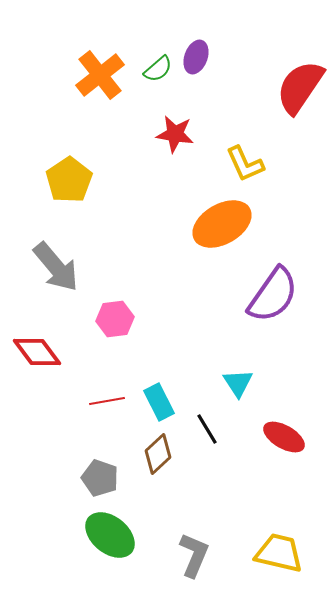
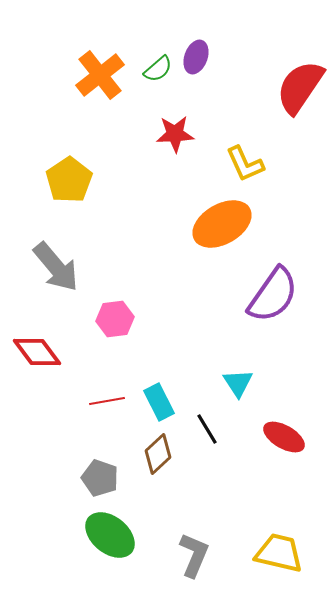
red star: rotated 12 degrees counterclockwise
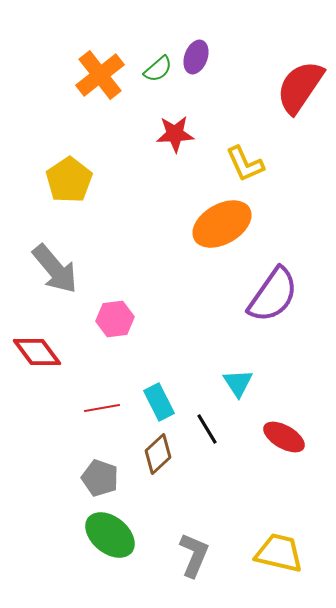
gray arrow: moved 1 px left, 2 px down
red line: moved 5 px left, 7 px down
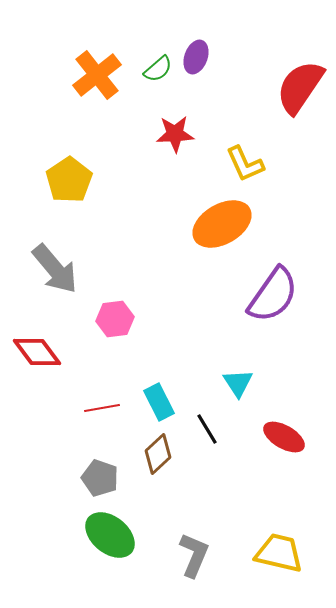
orange cross: moved 3 px left
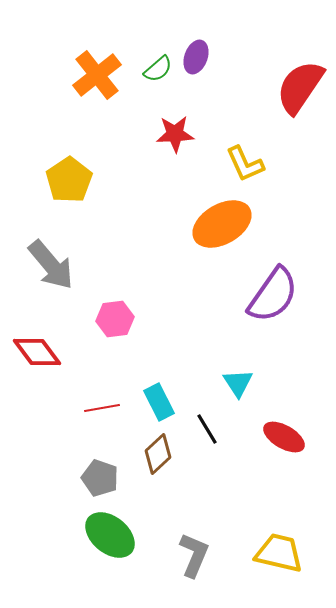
gray arrow: moved 4 px left, 4 px up
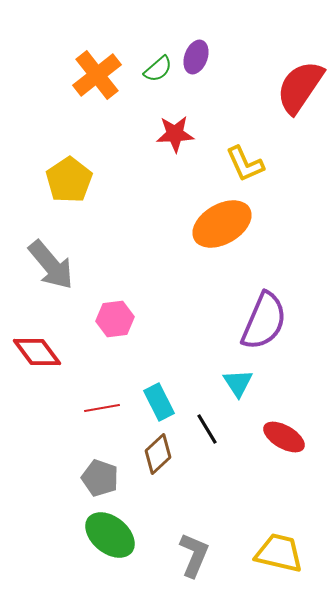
purple semicircle: moved 9 px left, 26 px down; rotated 12 degrees counterclockwise
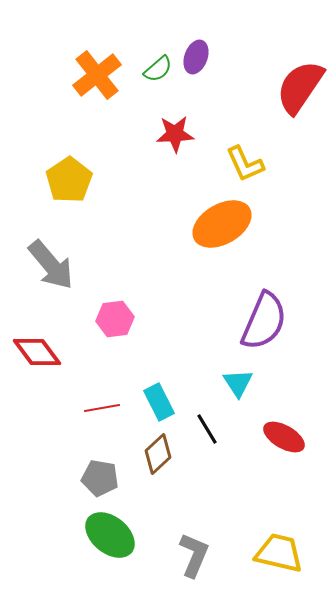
gray pentagon: rotated 9 degrees counterclockwise
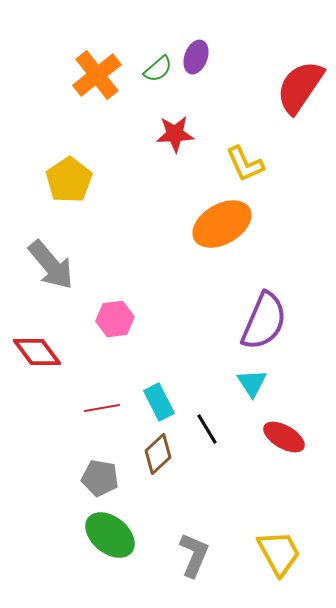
cyan triangle: moved 14 px right
yellow trapezoid: rotated 48 degrees clockwise
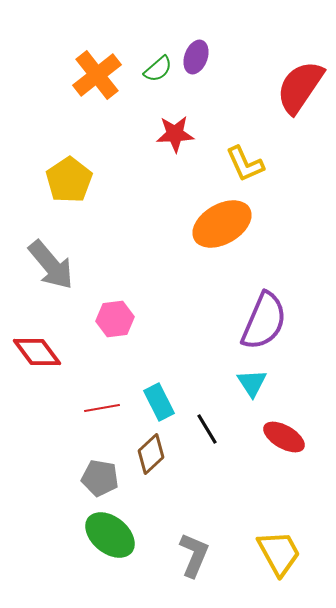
brown diamond: moved 7 px left
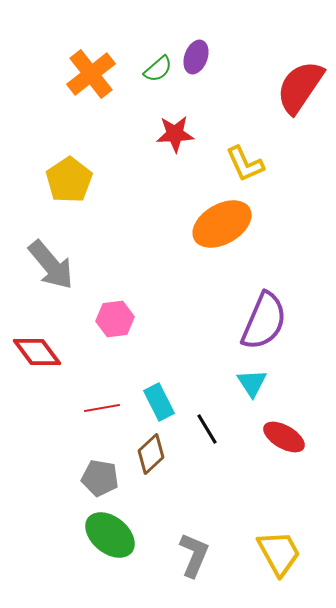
orange cross: moved 6 px left, 1 px up
